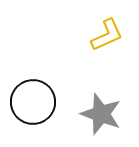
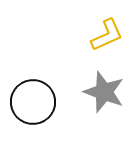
gray star: moved 3 px right, 22 px up
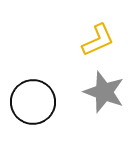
yellow L-shape: moved 9 px left, 5 px down
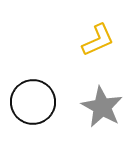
gray star: moved 2 px left, 15 px down; rotated 9 degrees clockwise
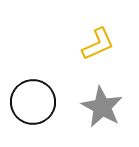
yellow L-shape: moved 4 px down
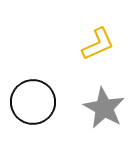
gray star: moved 2 px right, 1 px down
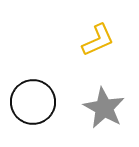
yellow L-shape: moved 4 px up
